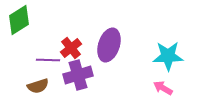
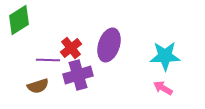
cyan star: moved 3 px left
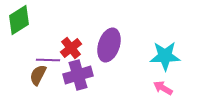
brown semicircle: moved 11 px up; rotated 135 degrees clockwise
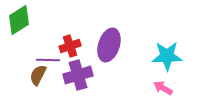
red cross: moved 1 px left, 2 px up; rotated 20 degrees clockwise
cyan star: moved 2 px right
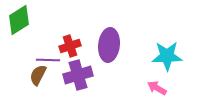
purple ellipse: rotated 12 degrees counterclockwise
pink arrow: moved 6 px left
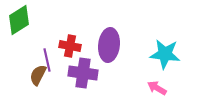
red cross: rotated 30 degrees clockwise
cyan star: moved 2 px left, 2 px up; rotated 8 degrees clockwise
purple line: moved 1 px left; rotated 75 degrees clockwise
purple cross: moved 5 px right, 2 px up; rotated 24 degrees clockwise
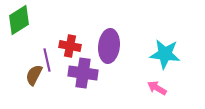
purple ellipse: moved 1 px down
brown semicircle: moved 4 px left
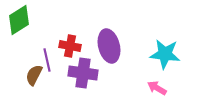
purple ellipse: rotated 20 degrees counterclockwise
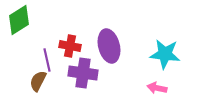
brown semicircle: moved 4 px right, 6 px down
pink arrow: rotated 18 degrees counterclockwise
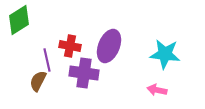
purple ellipse: rotated 36 degrees clockwise
purple cross: moved 1 px right
pink arrow: moved 2 px down
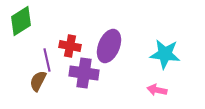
green diamond: moved 2 px right, 1 px down
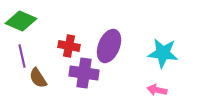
green diamond: rotated 56 degrees clockwise
red cross: moved 1 px left
cyan star: moved 2 px left, 1 px up
purple line: moved 25 px left, 4 px up
brown semicircle: moved 3 px up; rotated 60 degrees counterclockwise
